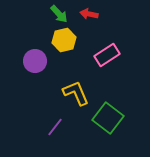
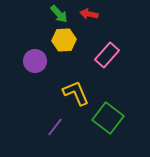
yellow hexagon: rotated 10 degrees clockwise
pink rectangle: rotated 15 degrees counterclockwise
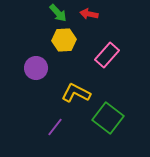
green arrow: moved 1 px left, 1 px up
purple circle: moved 1 px right, 7 px down
yellow L-shape: rotated 40 degrees counterclockwise
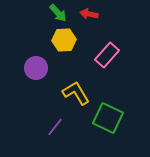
yellow L-shape: rotated 32 degrees clockwise
green square: rotated 12 degrees counterclockwise
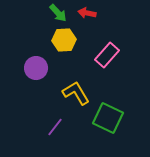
red arrow: moved 2 px left, 1 px up
